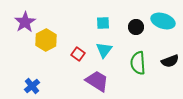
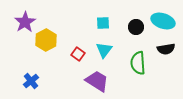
black semicircle: moved 4 px left, 12 px up; rotated 12 degrees clockwise
blue cross: moved 1 px left, 5 px up
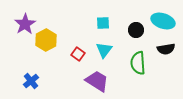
purple star: moved 2 px down
black circle: moved 3 px down
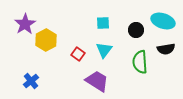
green semicircle: moved 2 px right, 1 px up
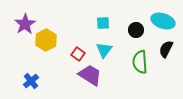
black semicircle: rotated 126 degrees clockwise
purple trapezoid: moved 7 px left, 6 px up
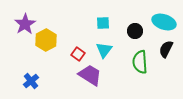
cyan ellipse: moved 1 px right, 1 px down
black circle: moved 1 px left, 1 px down
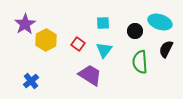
cyan ellipse: moved 4 px left
red square: moved 10 px up
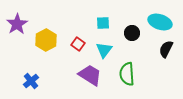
purple star: moved 8 px left
black circle: moved 3 px left, 2 px down
green semicircle: moved 13 px left, 12 px down
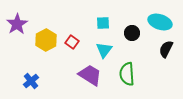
red square: moved 6 px left, 2 px up
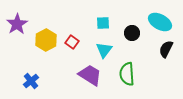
cyan ellipse: rotated 10 degrees clockwise
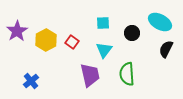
purple star: moved 7 px down
purple trapezoid: rotated 45 degrees clockwise
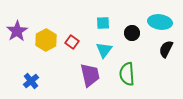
cyan ellipse: rotated 20 degrees counterclockwise
